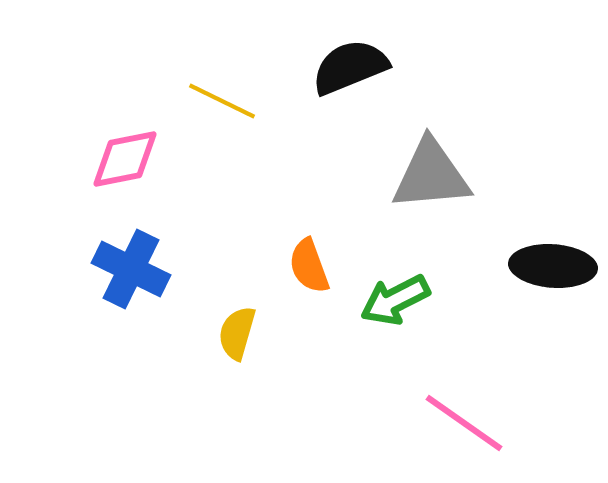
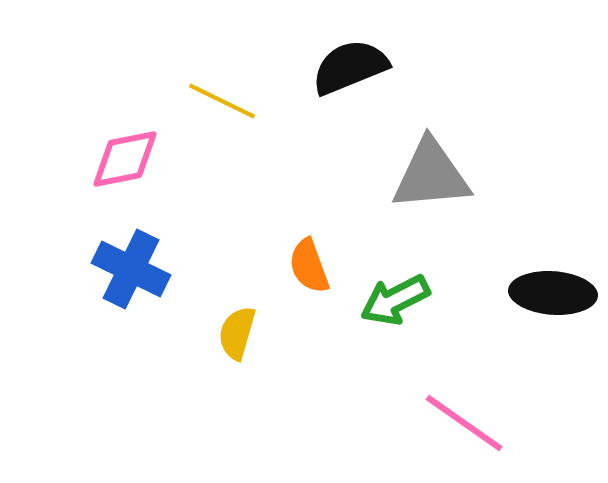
black ellipse: moved 27 px down
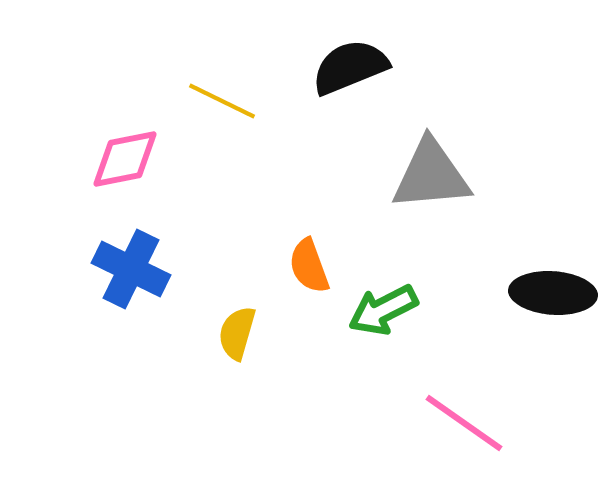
green arrow: moved 12 px left, 10 px down
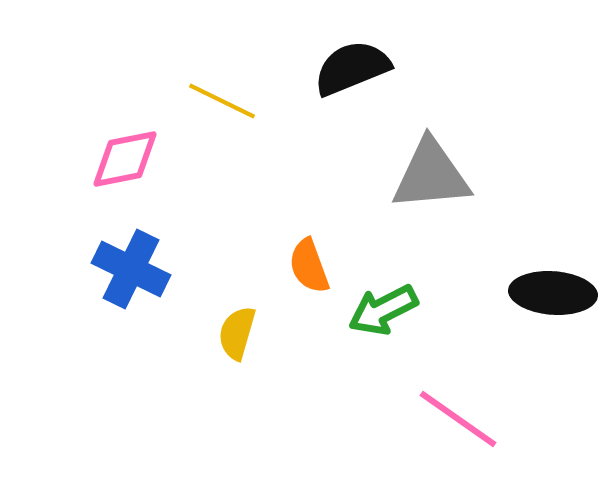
black semicircle: moved 2 px right, 1 px down
pink line: moved 6 px left, 4 px up
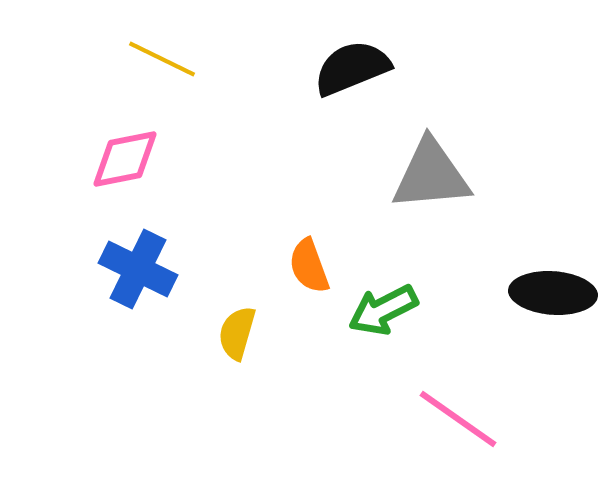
yellow line: moved 60 px left, 42 px up
blue cross: moved 7 px right
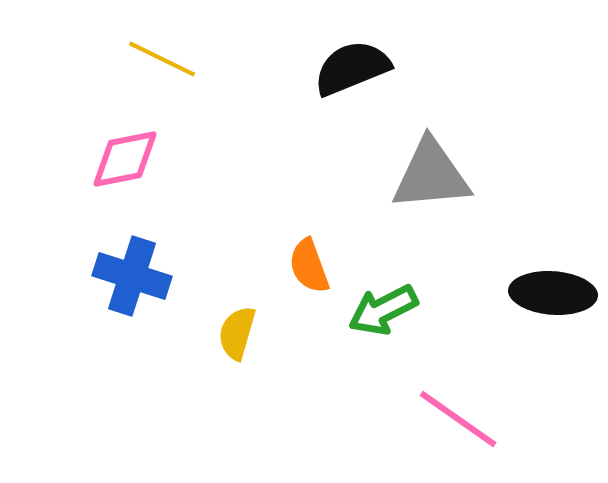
blue cross: moved 6 px left, 7 px down; rotated 8 degrees counterclockwise
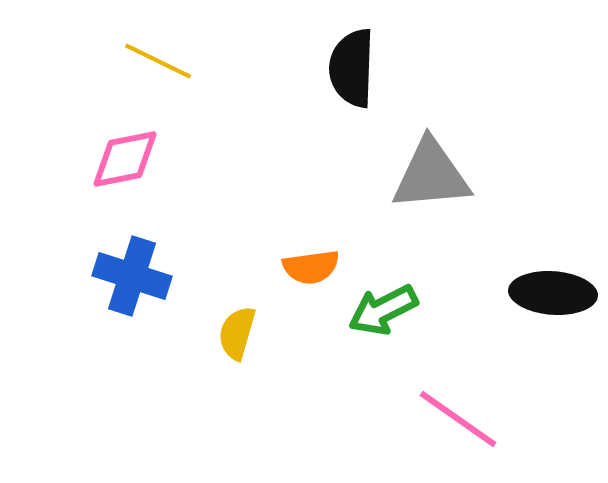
yellow line: moved 4 px left, 2 px down
black semicircle: rotated 66 degrees counterclockwise
orange semicircle: moved 2 px right, 1 px down; rotated 78 degrees counterclockwise
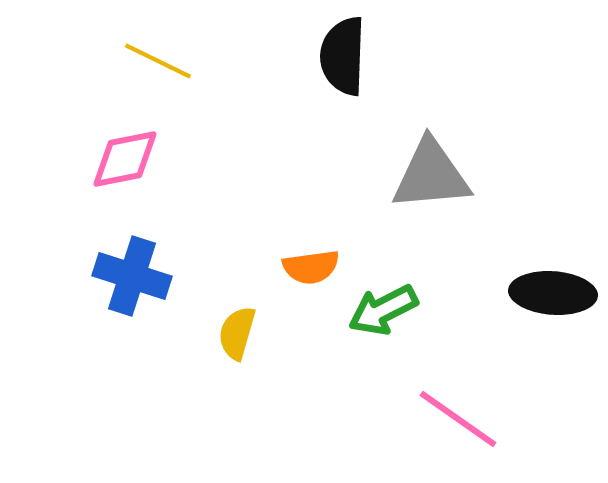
black semicircle: moved 9 px left, 12 px up
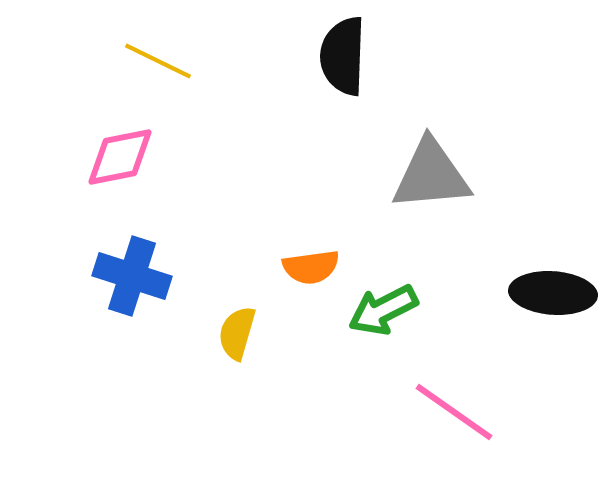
pink diamond: moved 5 px left, 2 px up
pink line: moved 4 px left, 7 px up
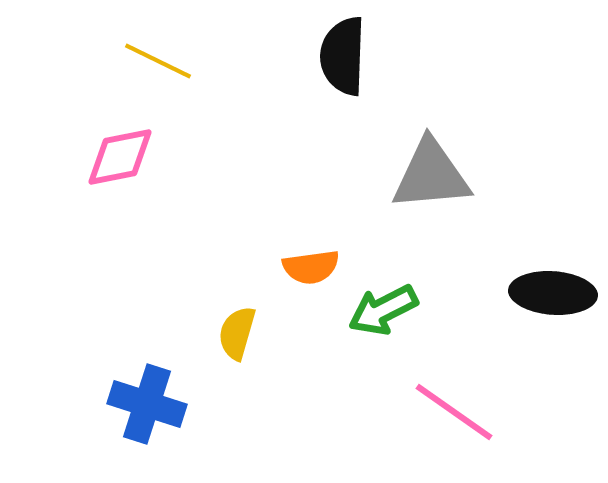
blue cross: moved 15 px right, 128 px down
